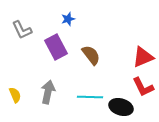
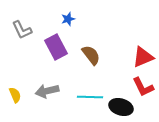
gray arrow: moved 1 px left, 1 px up; rotated 115 degrees counterclockwise
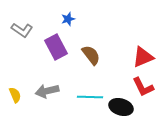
gray L-shape: rotated 30 degrees counterclockwise
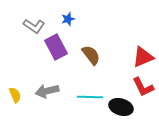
gray L-shape: moved 12 px right, 4 px up
